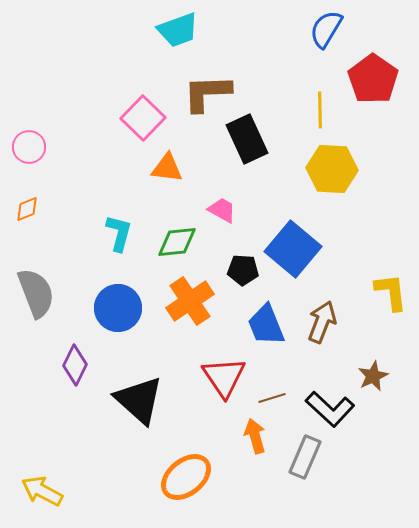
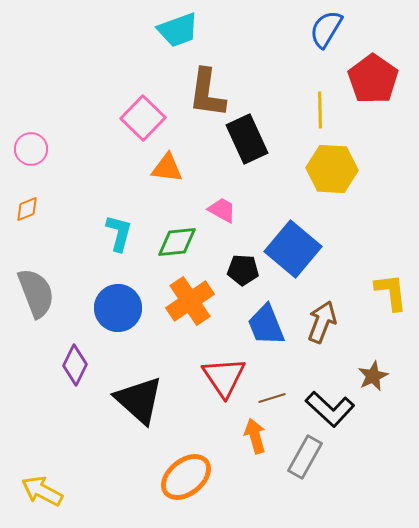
brown L-shape: rotated 80 degrees counterclockwise
pink circle: moved 2 px right, 2 px down
gray rectangle: rotated 6 degrees clockwise
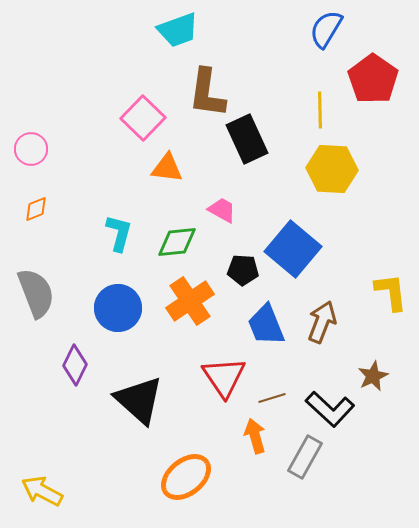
orange diamond: moved 9 px right
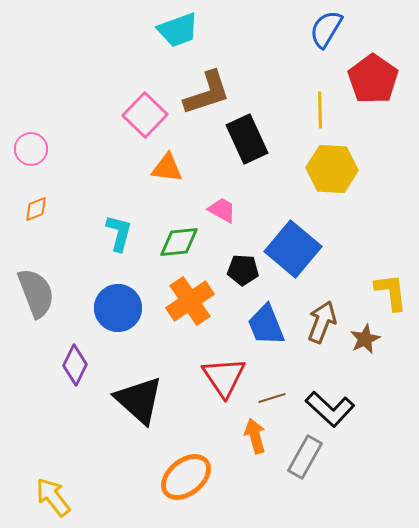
brown L-shape: rotated 116 degrees counterclockwise
pink square: moved 2 px right, 3 px up
green diamond: moved 2 px right
brown star: moved 8 px left, 37 px up
yellow arrow: moved 11 px right, 6 px down; rotated 24 degrees clockwise
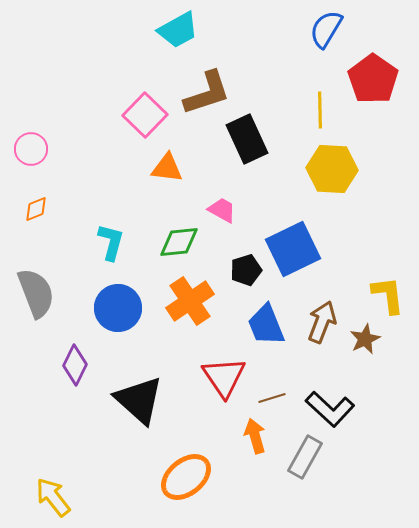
cyan trapezoid: rotated 9 degrees counterclockwise
cyan L-shape: moved 8 px left, 9 px down
blue square: rotated 24 degrees clockwise
black pentagon: moved 3 px right; rotated 20 degrees counterclockwise
yellow L-shape: moved 3 px left, 3 px down
